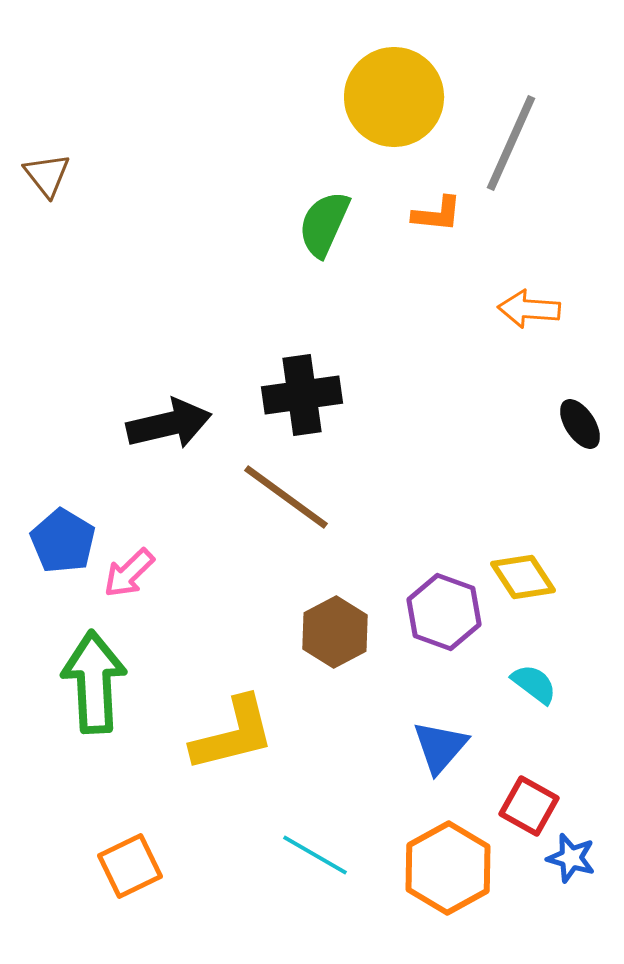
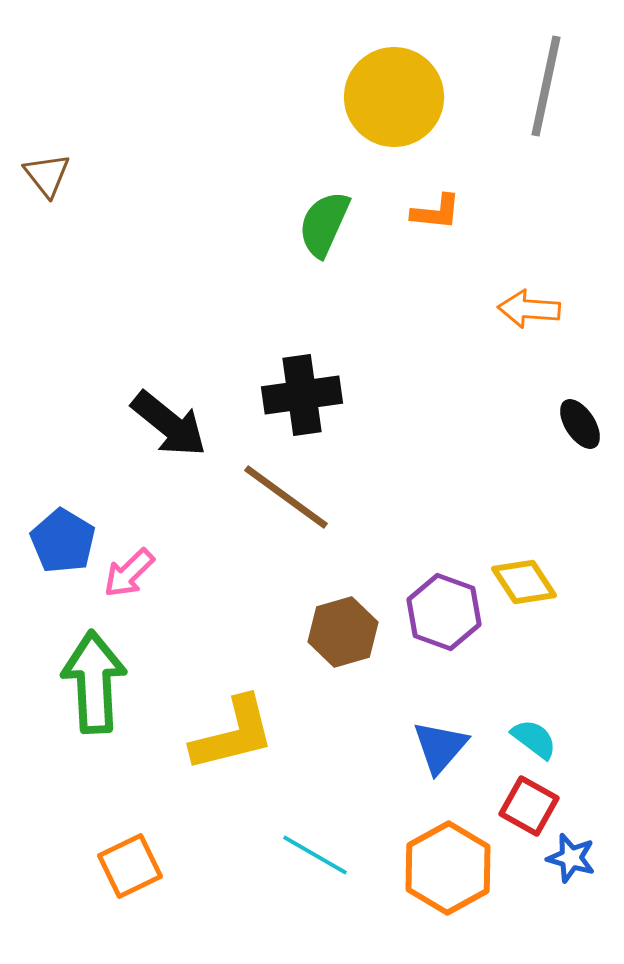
gray line: moved 35 px right, 57 px up; rotated 12 degrees counterclockwise
orange L-shape: moved 1 px left, 2 px up
black arrow: rotated 52 degrees clockwise
yellow diamond: moved 1 px right, 5 px down
brown hexagon: moved 8 px right; rotated 12 degrees clockwise
cyan semicircle: moved 55 px down
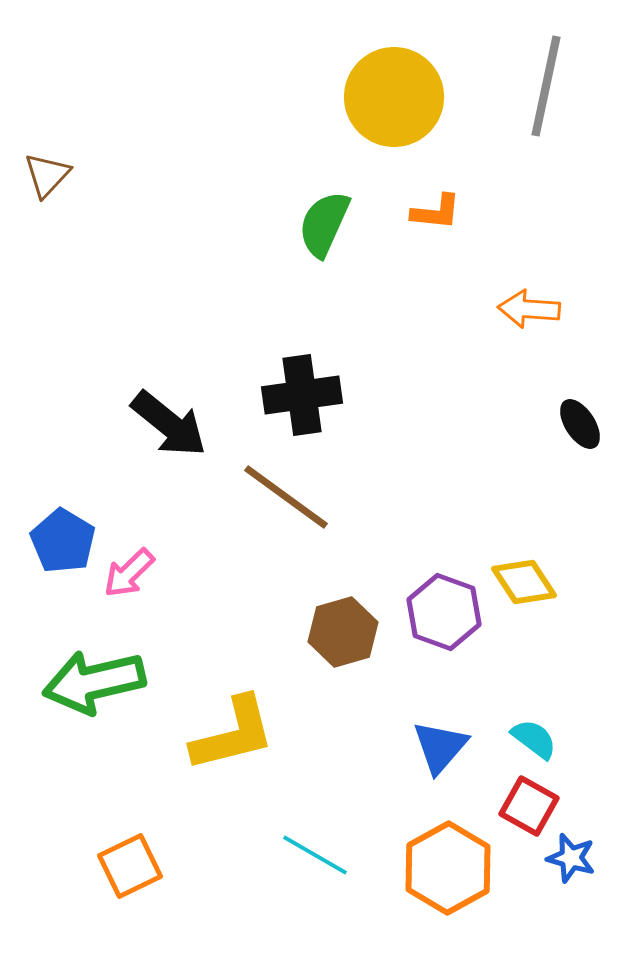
brown triangle: rotated 21 degrees clockwise
green arrow: rotated 100 degrees counterclockwise
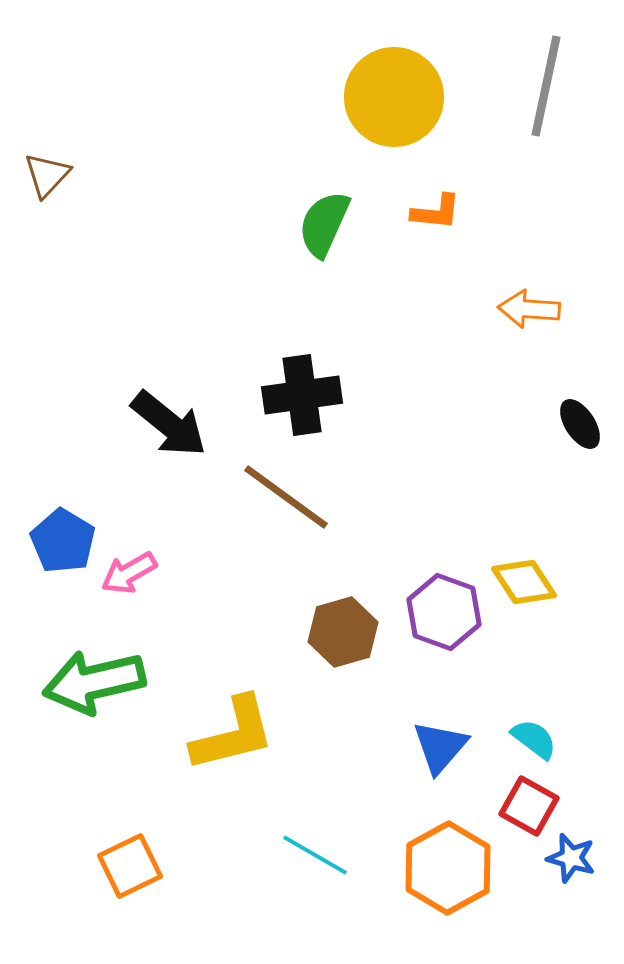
pink arrow: rotated 14 degrees clockwise
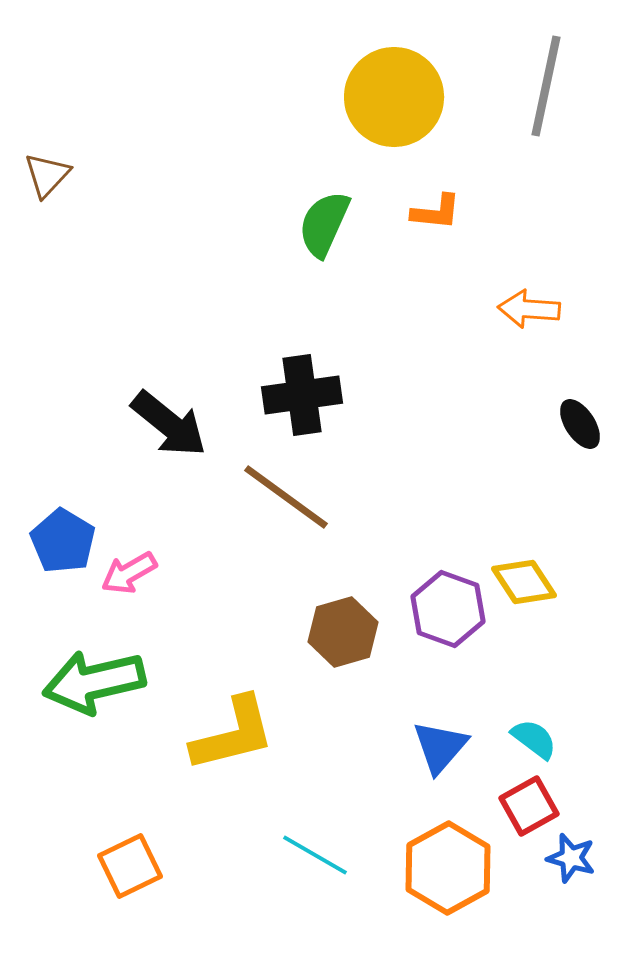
purple hexagon: moved 4 px right, 3 px up
red square: rotated 32 degrees clockwise
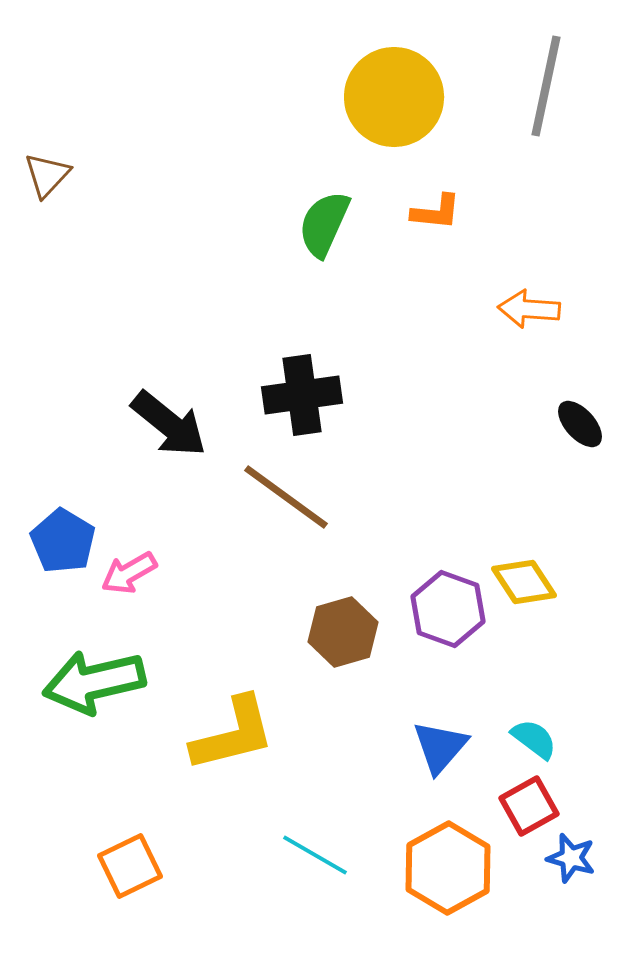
black ellipse: rotated 9 degrees counterclockwise
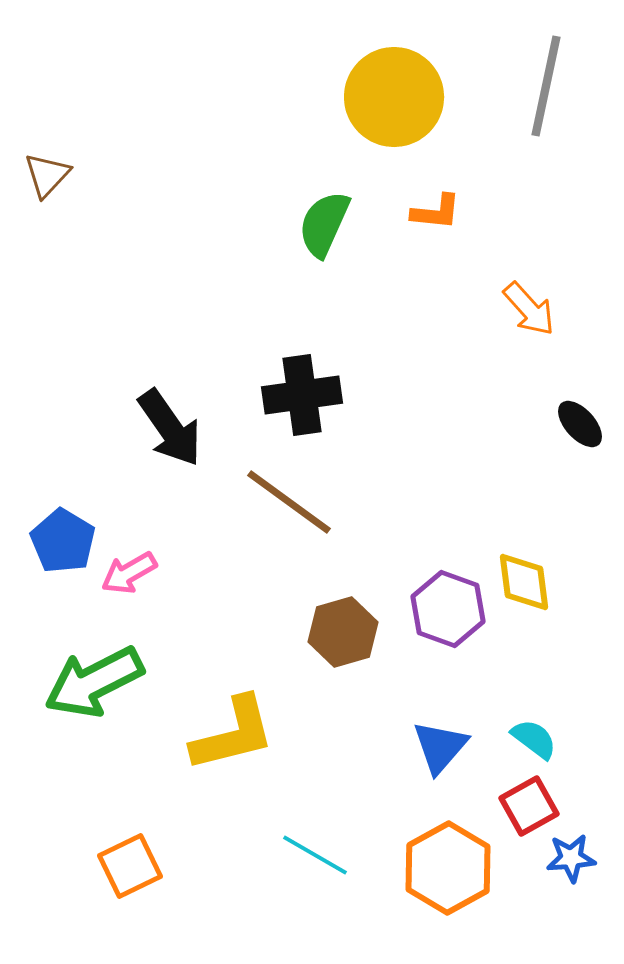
orange arrow: rotated 136 degrees counterclockwise
black arrow: moved 1 px right, 4 px down; rotated 16 degrees clockwise
brown line: moved 3 px right, 5 px down
yellow diamond: rotated 26 degrees clockwise
green arrow: rotated 14 degrees counterclockwise
blue star: rotated 21 degrees counterclockwise
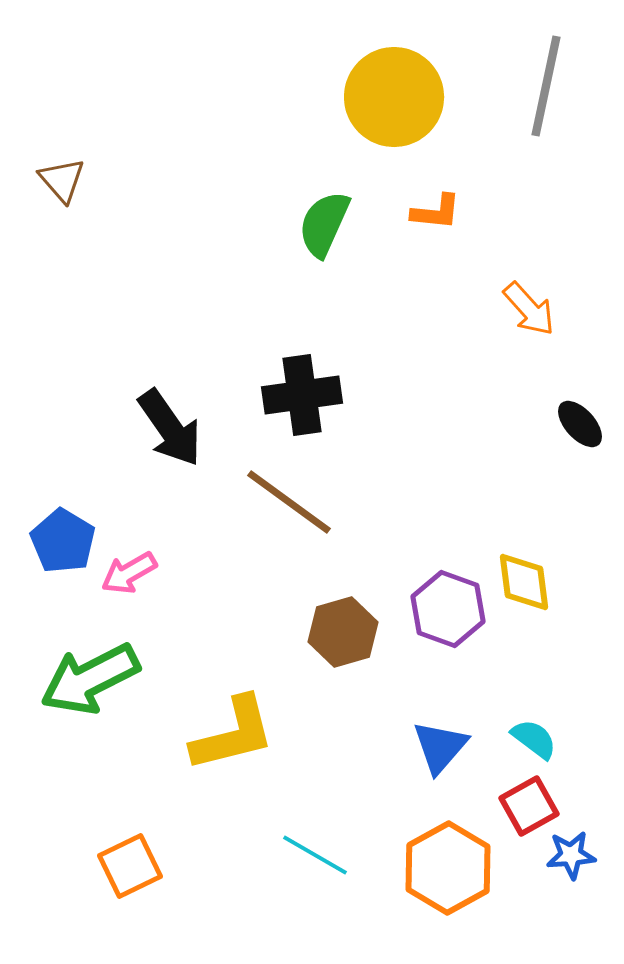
brown triangle: moved 15 px right, 5 px down; rotated 24 degrees counterclockwise
green arrow: moved 4 px left, 3 px up
blue star: moved 3 px up
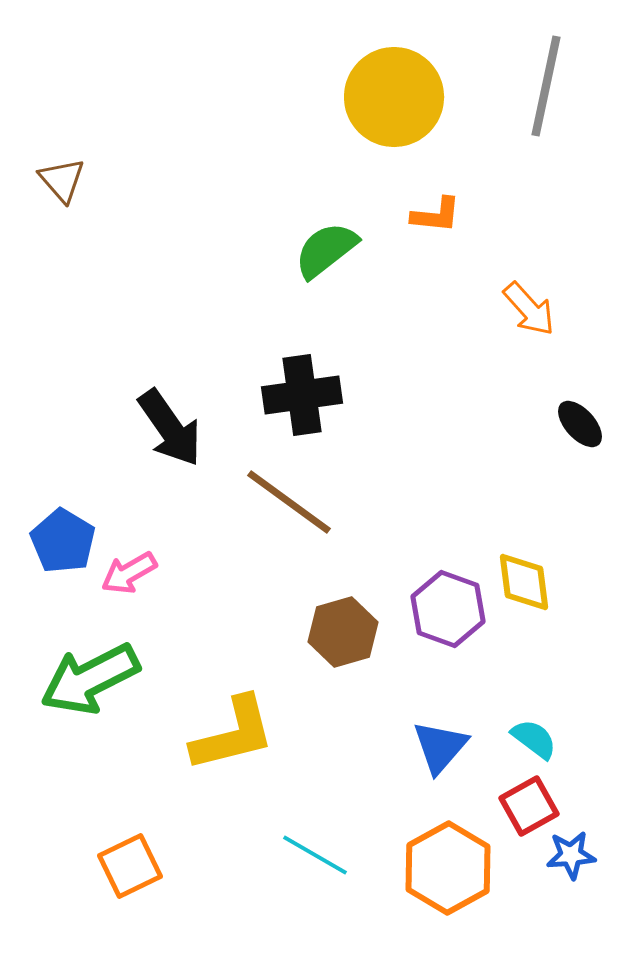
orange L-shape: moved 3 px down
green semicircle: moved 2 px right, 26 px down; rotated 28 degrees clockwise
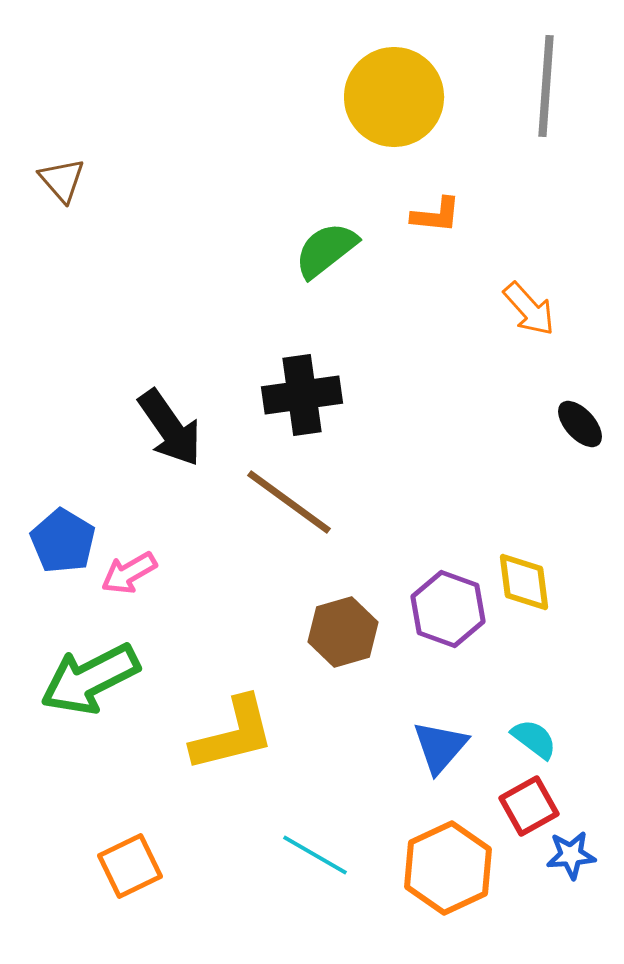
gray line: rotated 8 degrees counterclockwise
orange hexagon: rotated 4 degrees clockwise
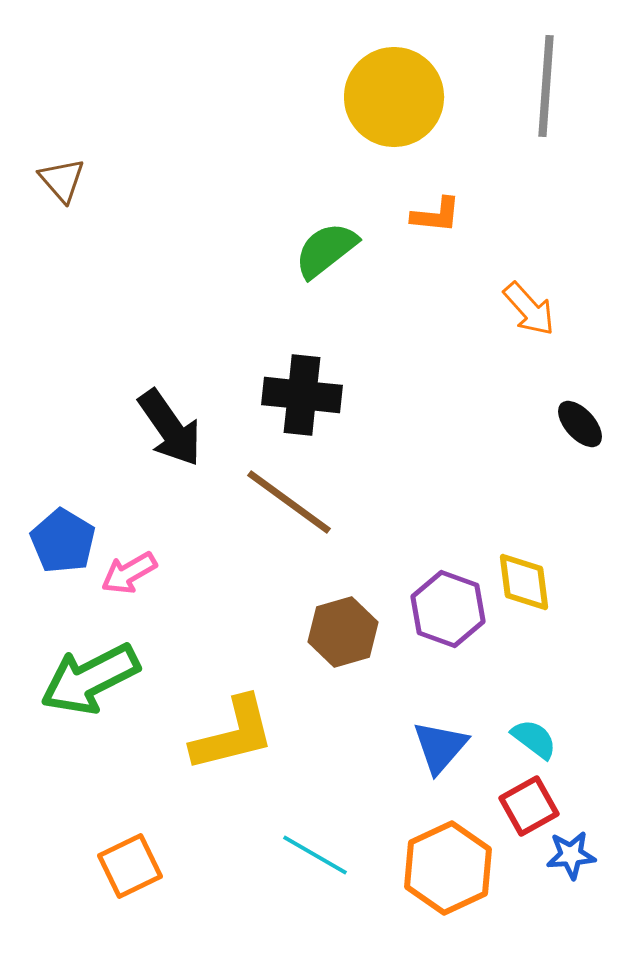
black cross: rotated 14 degrees clockwise
